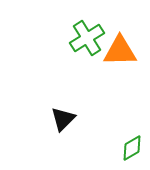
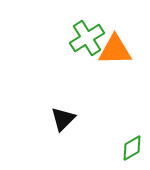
orange triangle: moved 5 px left, 1 px up
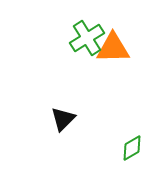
orange triangle: moved 2 px left, 2 px up
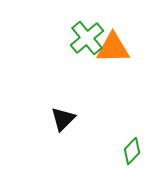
green cross: rotated 8 degrees counterclockwise
green diamond: moved 3 px down; rotated 16 degrees counterclockwise
